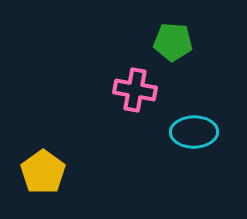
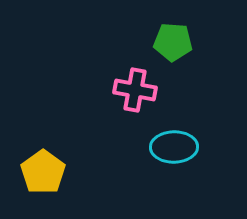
cyan ellipse: moved 20 px left, 15 px down
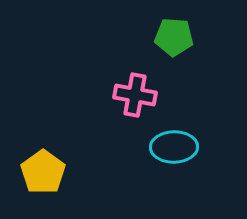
green pentagon: moved 1 px right, 5 px up
pink cross: moved 5 px down
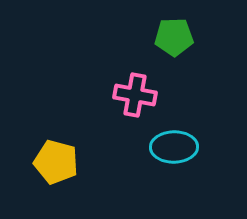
green pentagon: rotated 6 degrees counterclockwise
yellow pentagon: moved 13 px right, 10 px up; rotated 21 degrees counterclockwise
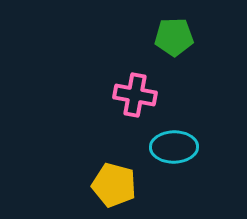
yellow pentagon: moved 58 px right, 23 px down
